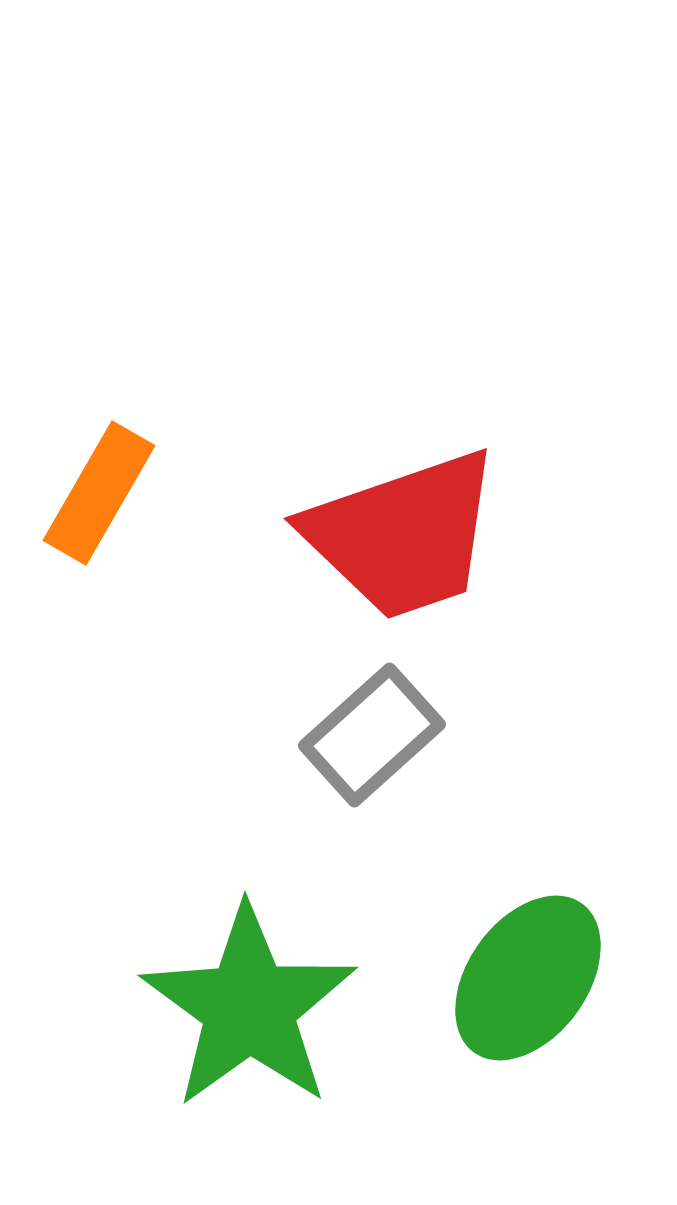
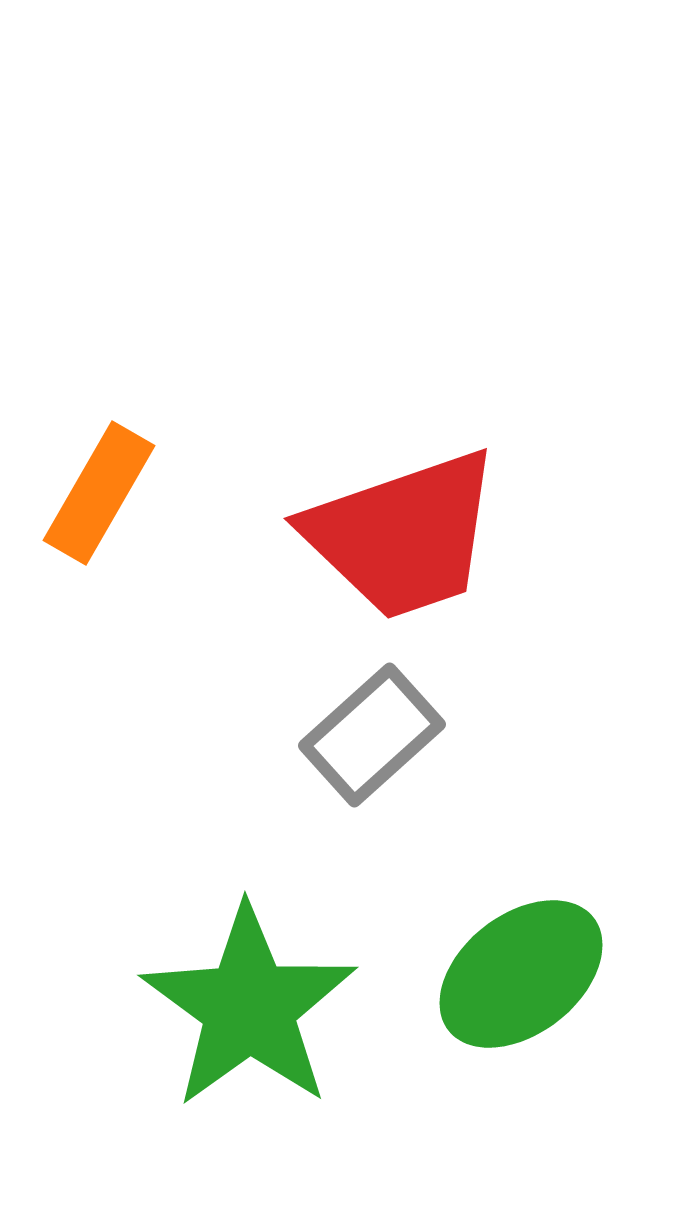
green ellipse: moved 7 px left, 4 px up; rotated 16 degrees clockwise
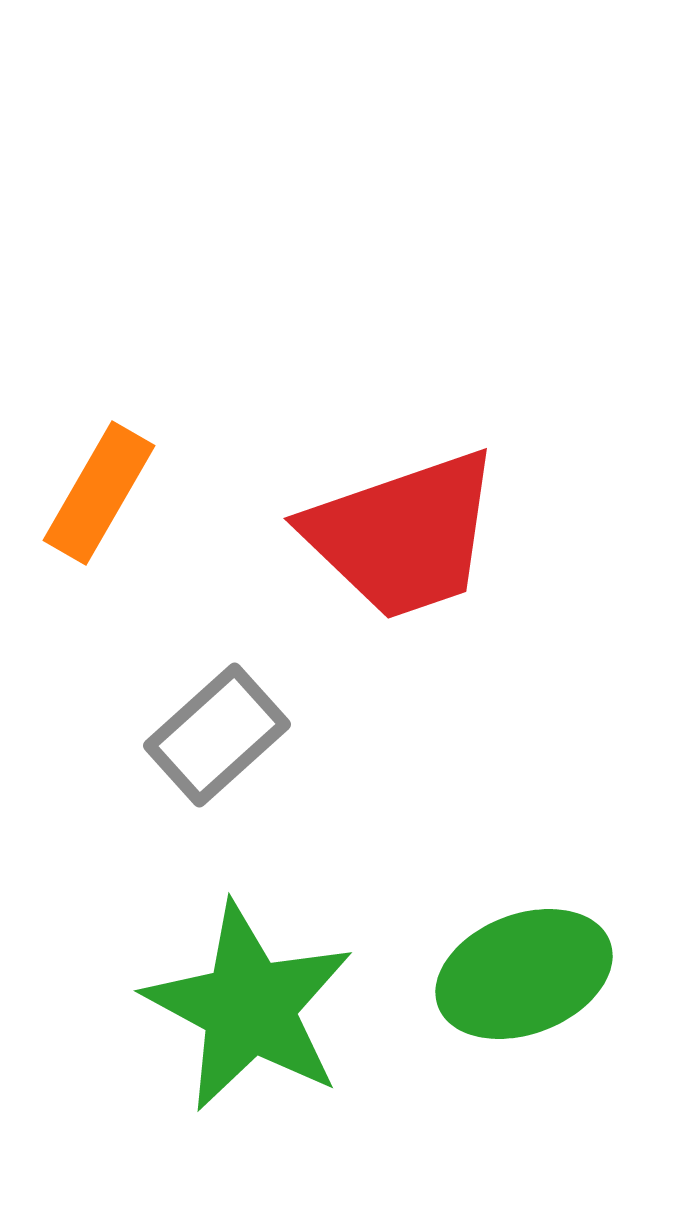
gray rectangle: moved 155 px left
green ellipse: moved 3 px right; rotated 17 degrees clockwise
green star: rotated 8 degrees counterclockwise
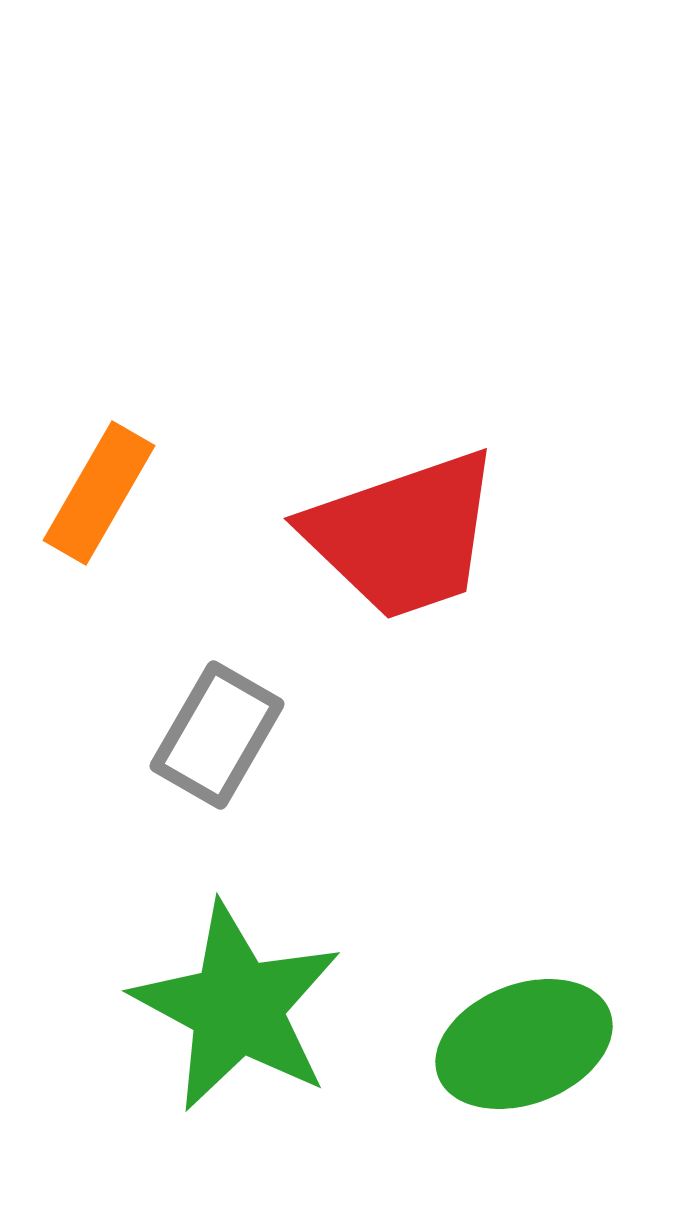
gray rectangle: rotated 18 degrees counterclockwise
green ellipse: moved 70 px down
green star: moved 12 px left
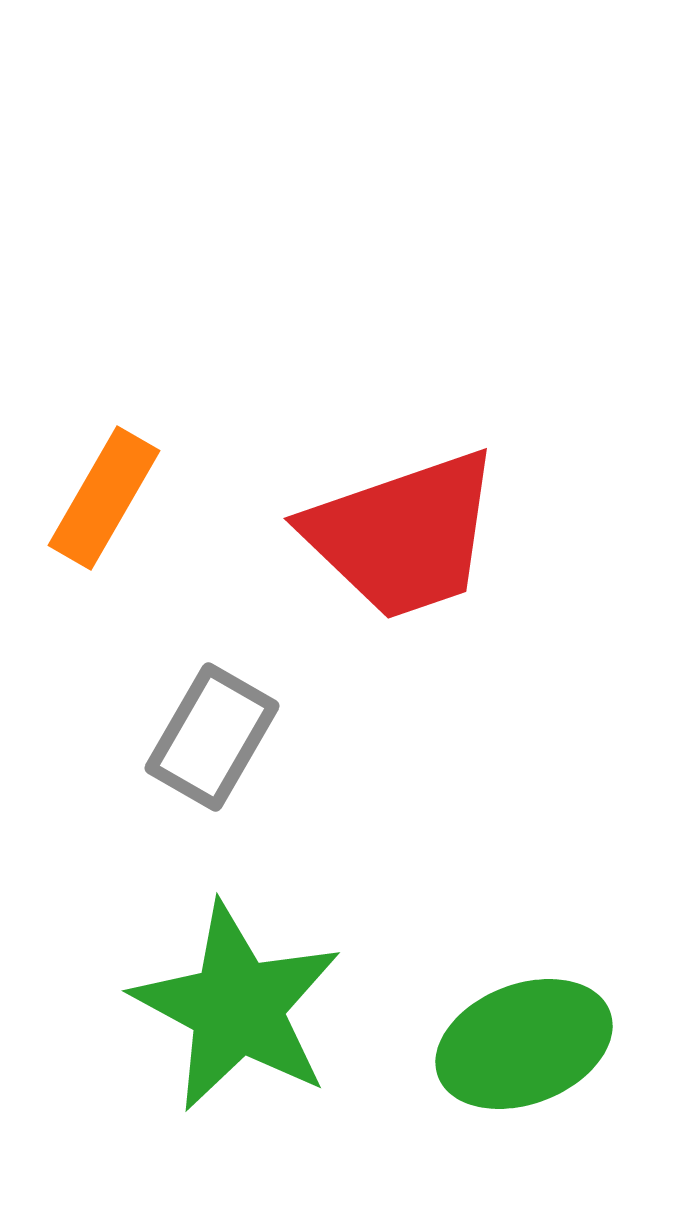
orange rectangle: moved 5 px right, 5 px down
gray rectangle: moved 5 px left, 2 px down
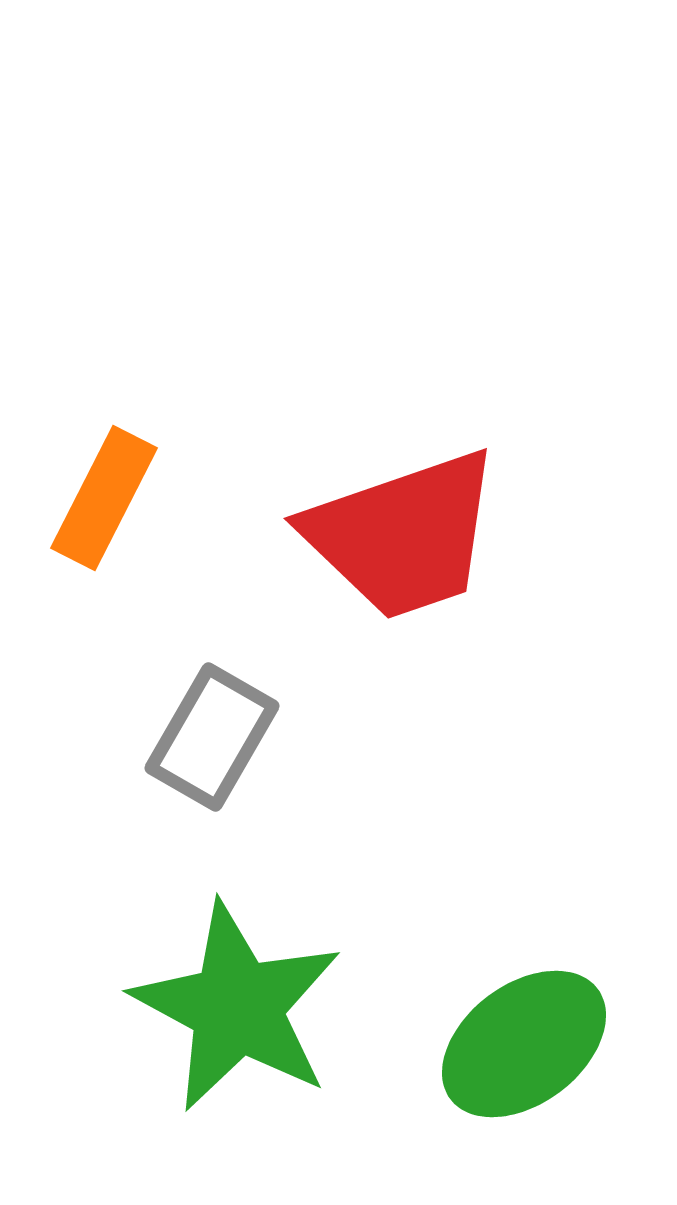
orange rectangle: rotated 3 degrees counterclockwise
green ellipse: rotated 16 degrees counterclockwise
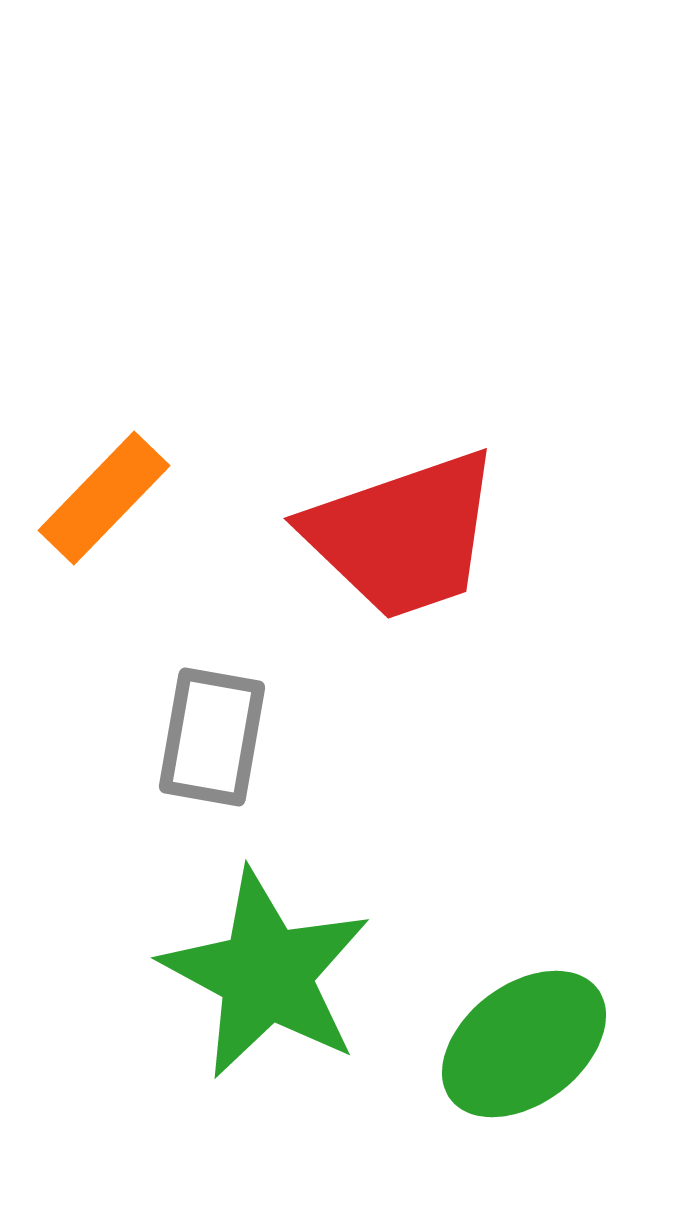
orange rectangle: rotated 17 degrees clockwise
gray rectangle: rotated 20 degrees counterclockwise
green star: moved 29 px right, 33 px up
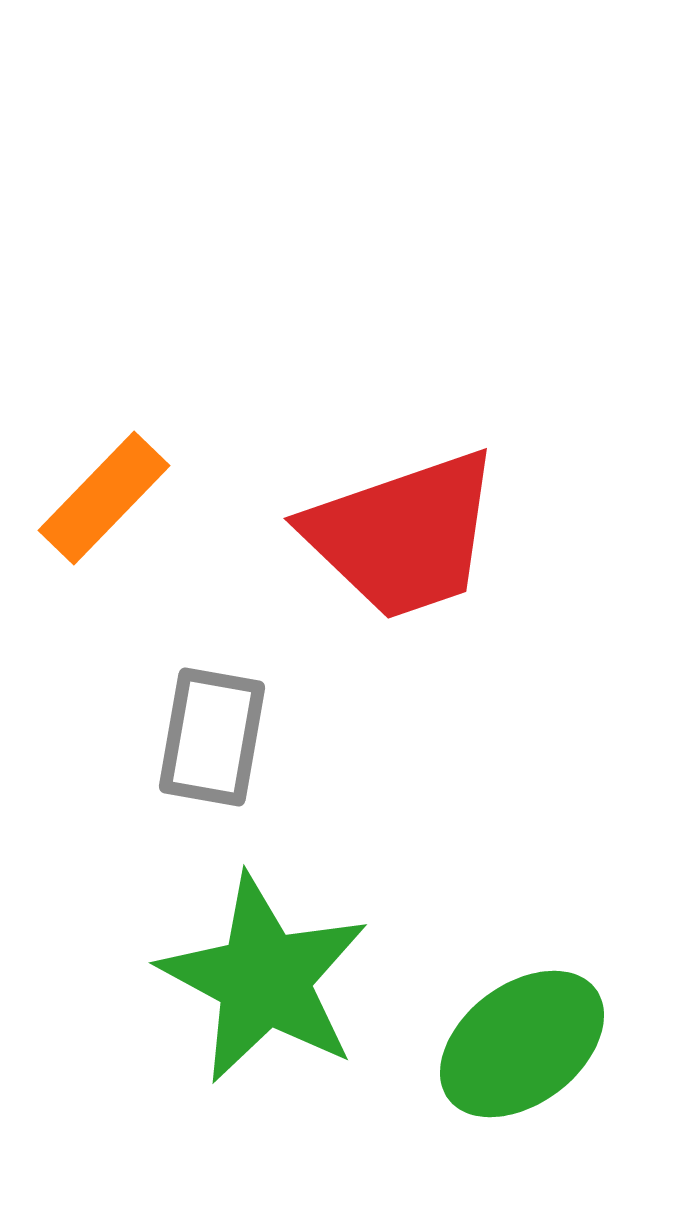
green star: moved 2 px left, 5 px down
green ellipse: moved 2 px left
